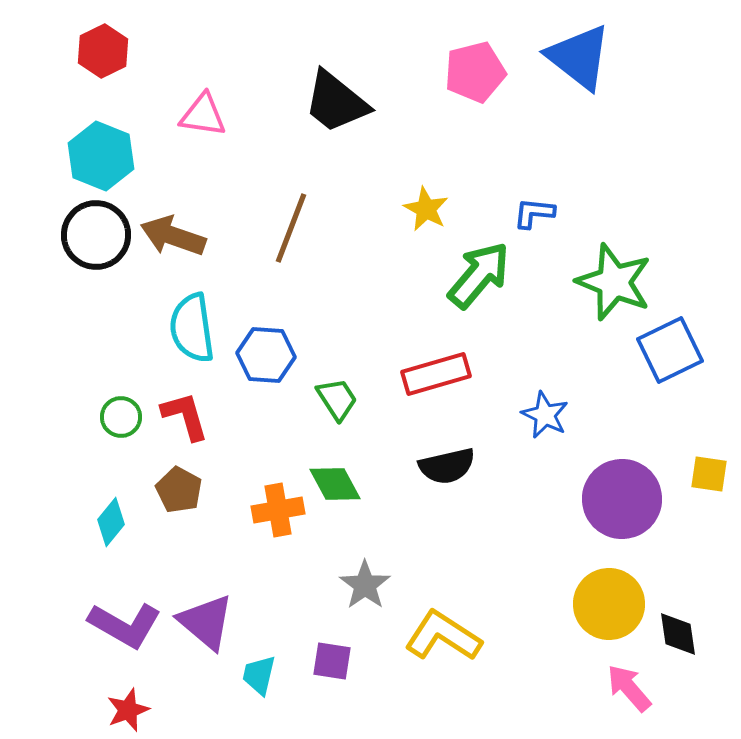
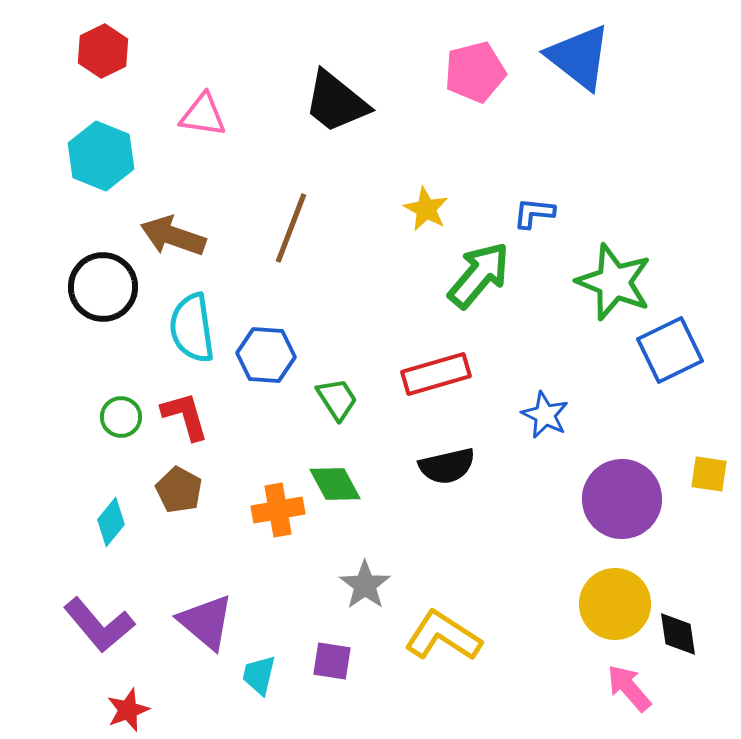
black circle: moved 7 px right, 52 px down
yellow circle: moved 6 px right
purple L-shape: moved 26 px left; rotated 20 degrees clockwise
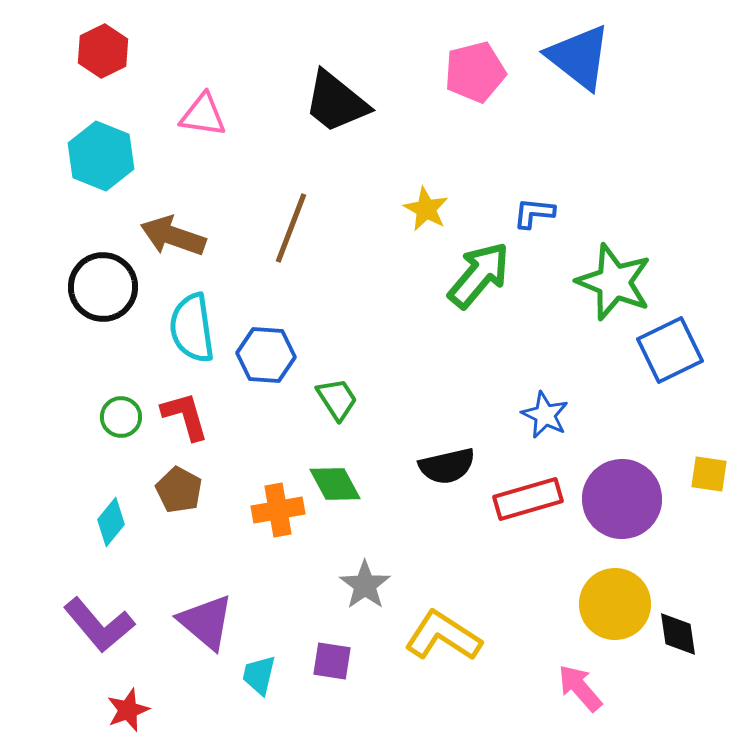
red rectangle: moved 92 px right, 125 px down
pink arrow: moved 49 px left
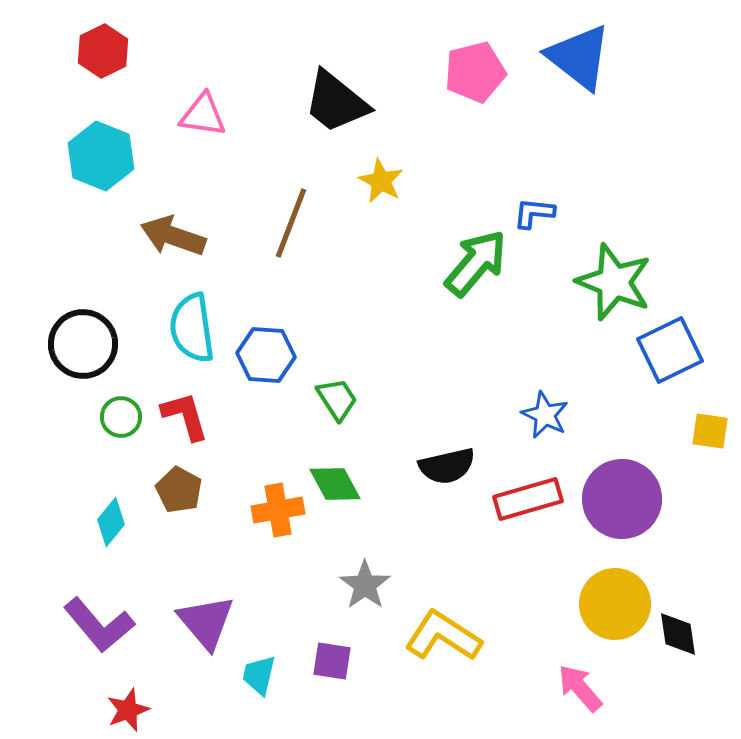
yellow star: moved 45 px left, 28 px up
brown line: moved 5 px up
green arrow: moved 3 px left, 12 px up
black circle: moved 20 px left, 57 px down
yellow square: moved 1 px right, 43 px up
purple triangle: rotated 10 degrees clockwise
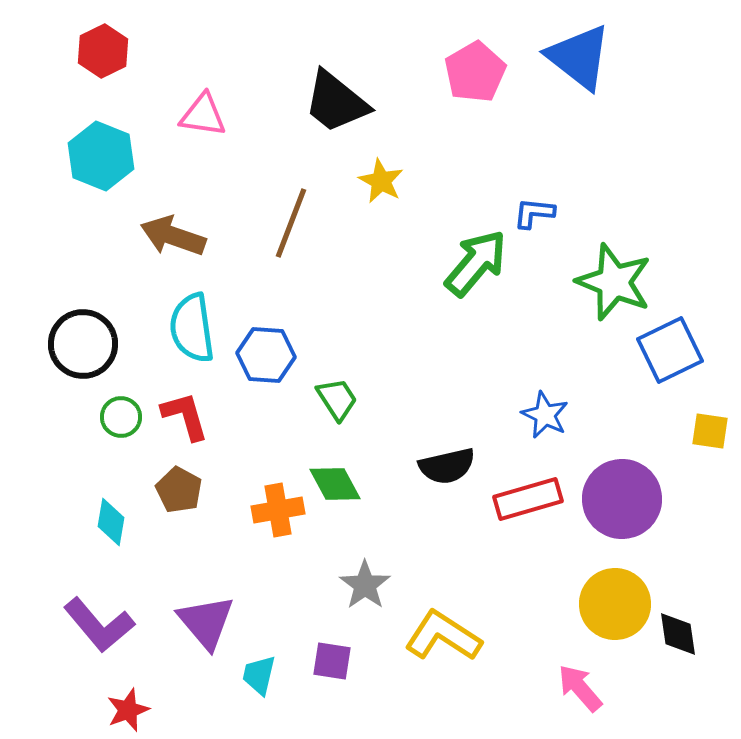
pink pentagon: rotated 16 degrees counterclockwise
cyan diamond: rotated 30 degrees counterclockwise
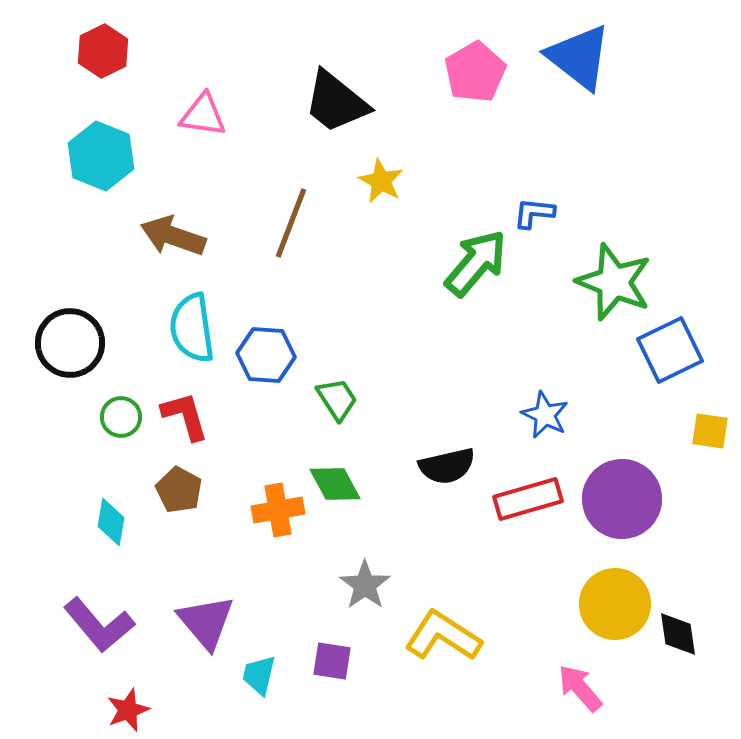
black circle: moved 13 px left, 1 px up
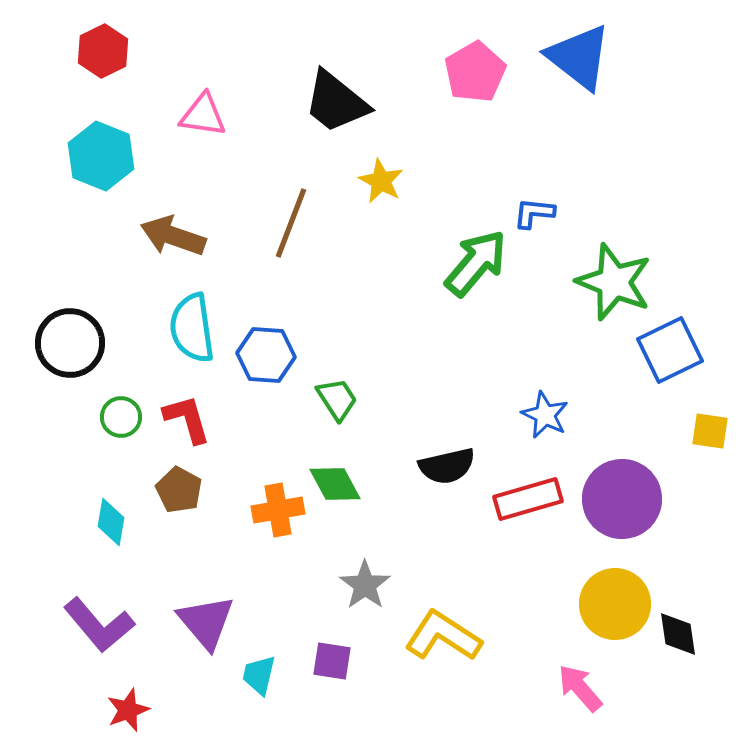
red L-shape: moved 2 px right, 3 px down
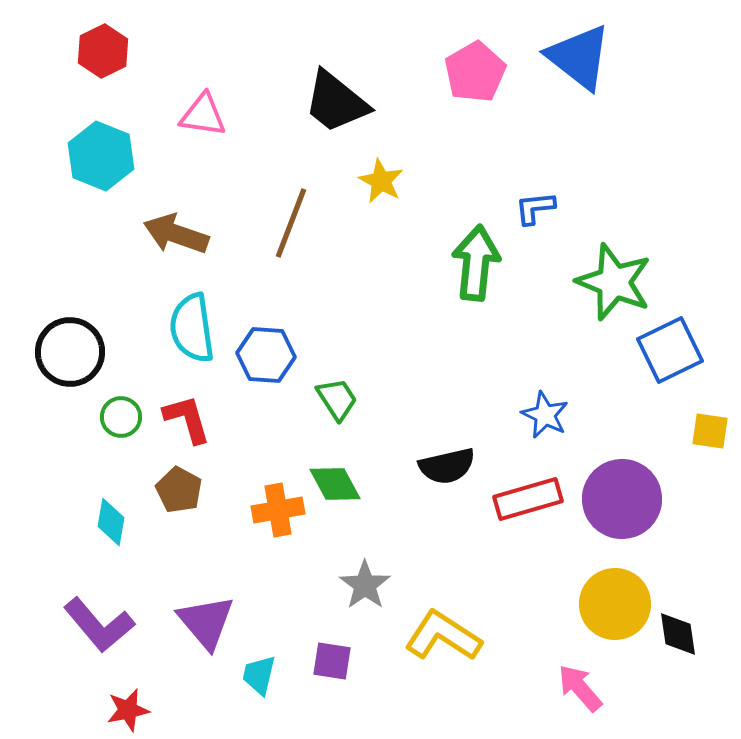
blue L-shape: moved 1 px right, 5 px up; rotated 12 degrees counterclockwise
brown arrow: moved 3 px right, 2 px up
green arrow: rotated 34 degrees counterclockwise
black circle: moved 9 px down
red star: rotated 9 degrees clockwise
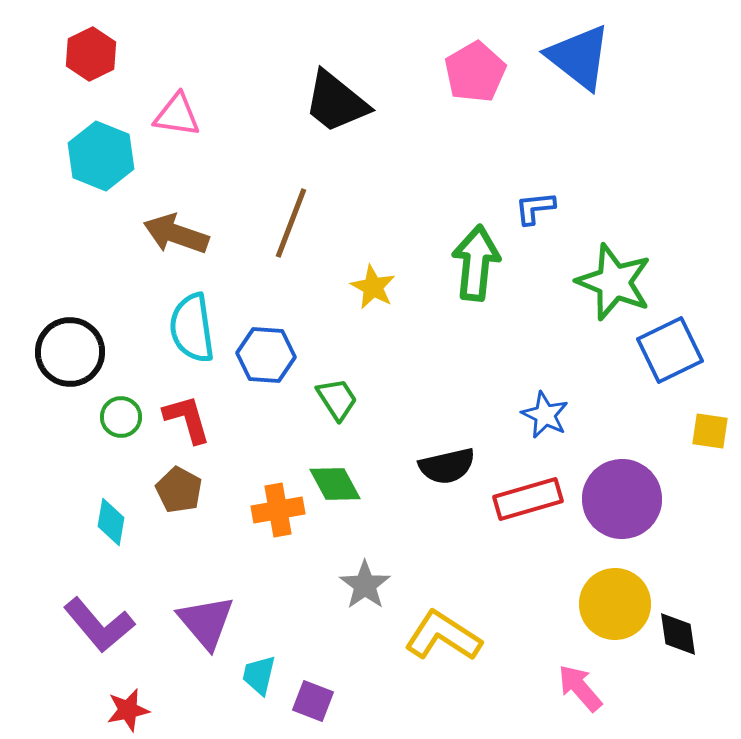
red hexagon: moved 12 px left, 3 px down
pink triangle: moved 26 px left
yellow star: moved 8 px left, 106 px down
purple square: moved 19 px left, 40 px down; rotated 12 degrees clockwise
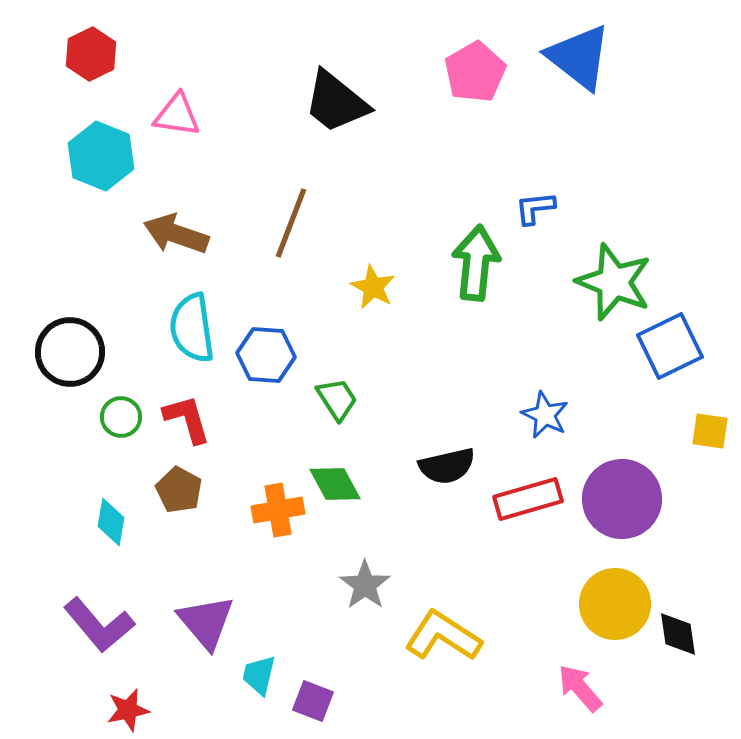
blue square: moved 4 px up
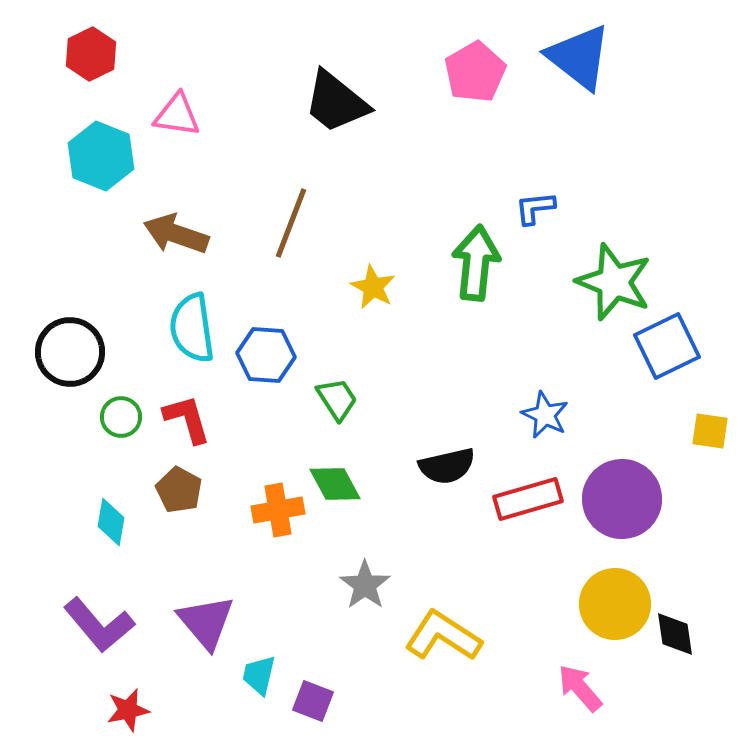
blue square: moved 3 px left
black diamond: moved 3 px left
